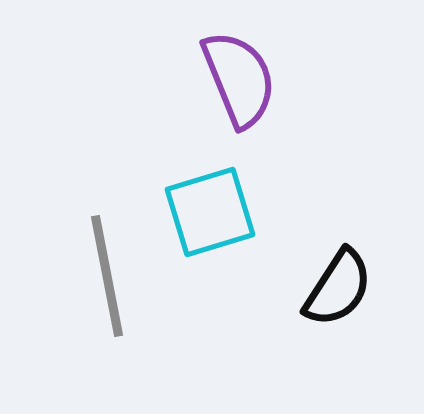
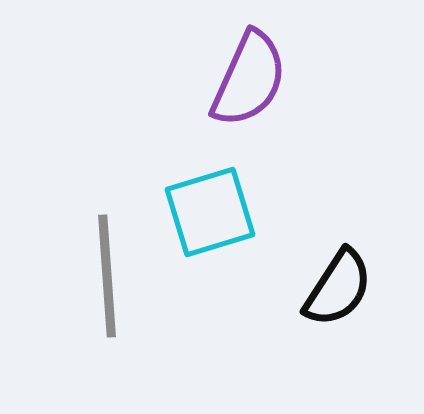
purple semicircle: moved 10 px right; rotated 46 degrees clockwise
gray line: rotated 7 degrees clockwise
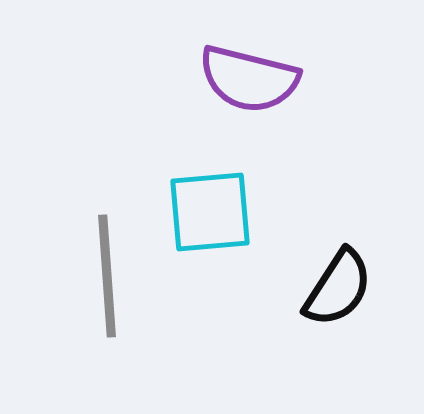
purple semicircle: rotated 80 degrees clockwise
cyan square: rotated 12 degrees clockwise
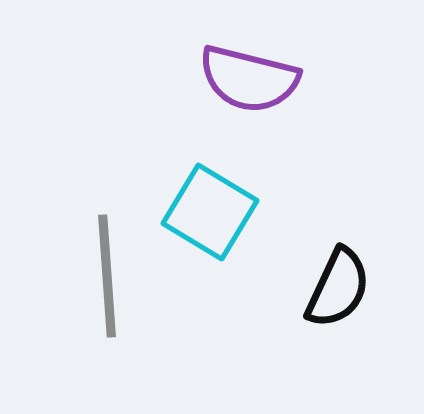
cyan square: rotated 36 degrees clockwise
black semicircle: rotated 8 degrees counterclockwise
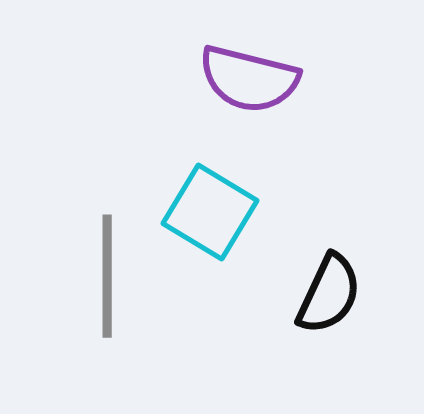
gray line: rotated 4 degrees clockwise
black semicircle: moved 9 px left, 6 px down
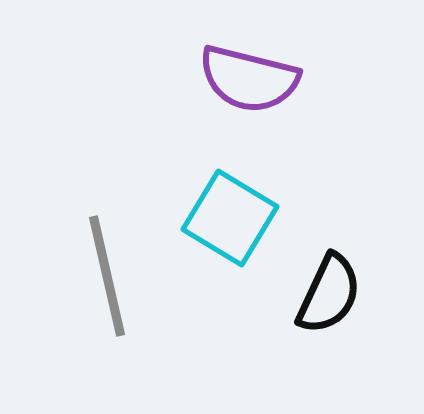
cyan square: moved 20 px right, 6 px down
gray line: rotated 13 degrees counterclockwise
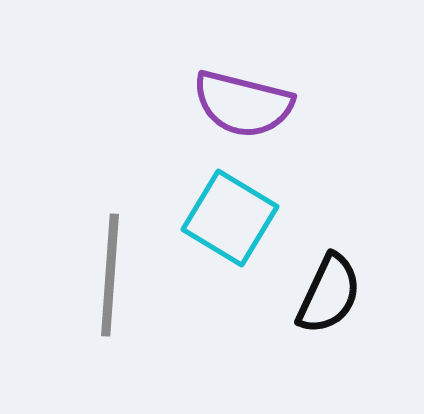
purple semicircle: moved 6 px left, 25 px down
gray line: moved 3 px right, 1 px up; rotated 17 degrees clockwise
